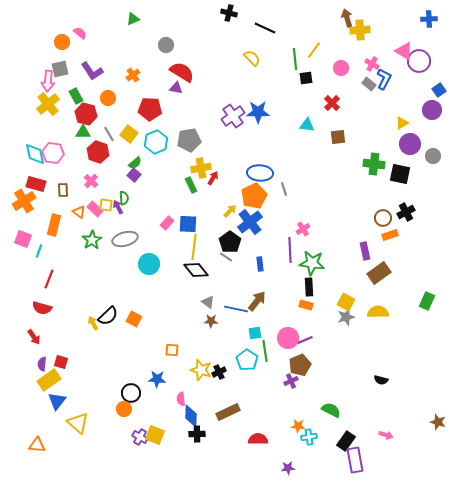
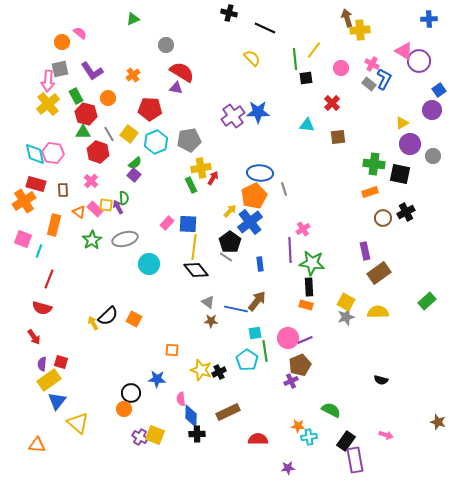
orange rectangle at (390, 235): moved 20 px left, 43 px up
green rectangle at (427, 301): rotated 24 degrees clockwise
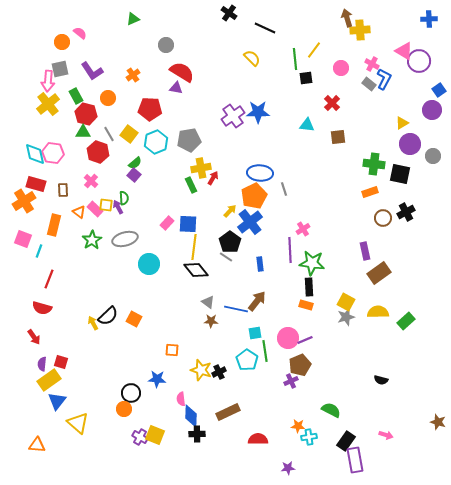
black cross at (229, 13): rotated 21 degrees clockwise
green rectangle at (427, 301): moved 21 px left, 20 px down
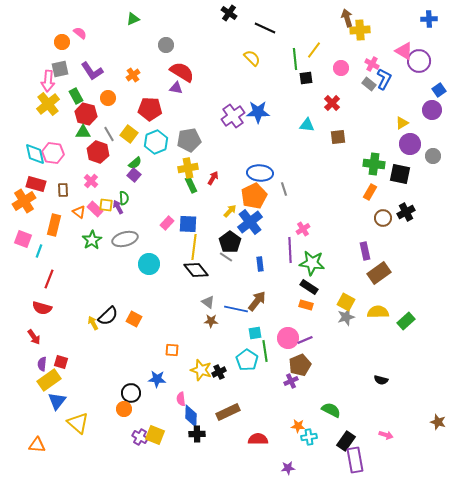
yellow cross at (201, 168): moved 13 px left
orange rectangle at (370, 192): rotated 42 degrees counterclockwise
black rectangle at (309, 287): rotated 54 degrees counterclockwise
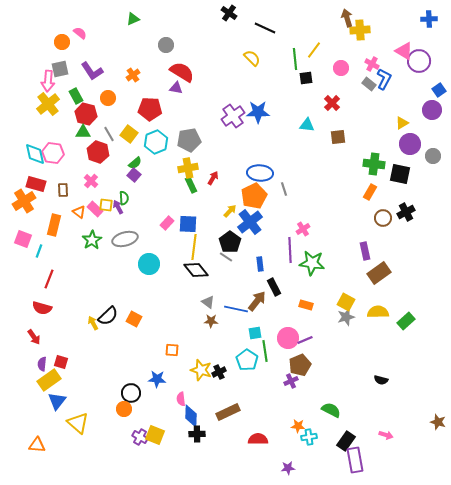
black rectangle at (309, 287): moved 35 px left; rotated 30 degrees clockwise
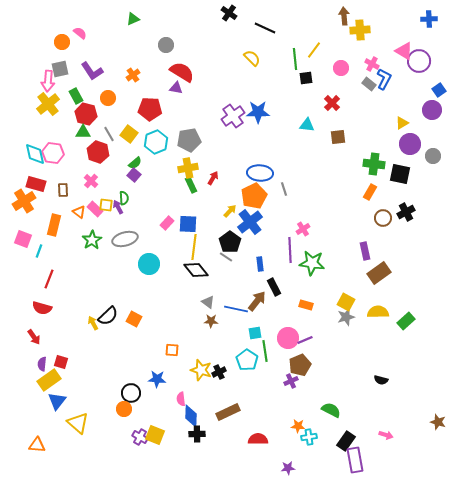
brown arrow at (347, 18): moved 3 px left, 2 px up; rotated 12 degrees clockwise
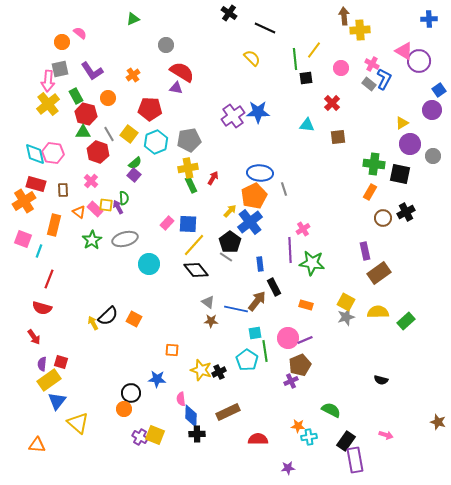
yellow line at (194, 247): moved 2 px up; rotated 35 degrees clockwise
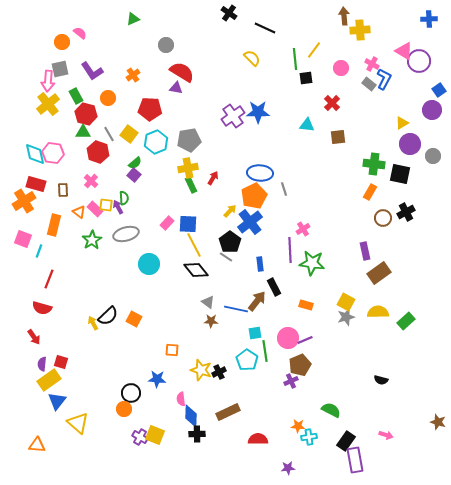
gray ellipse at (125, 239): moved 1 px right, 5 px up
yellow line at (194, 245): rotated 70 degrees counterclockwise
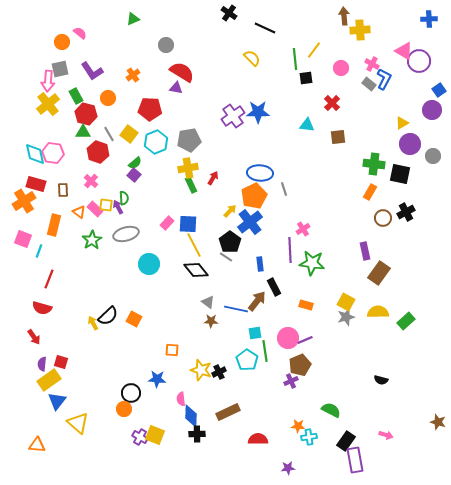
brown rectangle at (379, 273): rotated 20 degrees counterclockwise
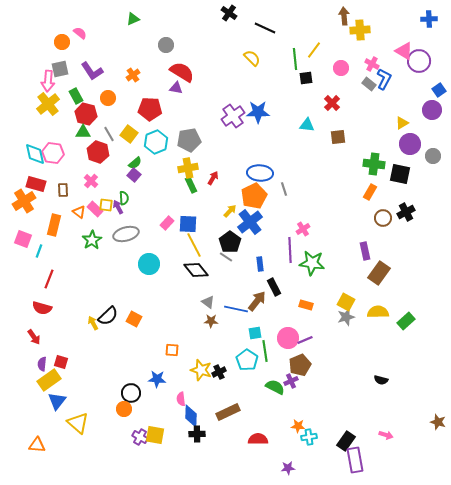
green semicircle at (331, 410): moved 56 px left, 23 px up
yellow square at (155, 435): rotated 12 degrees counterclockwise
